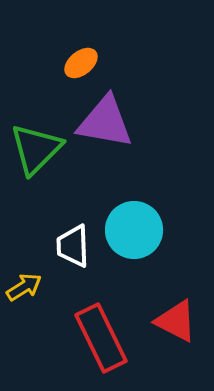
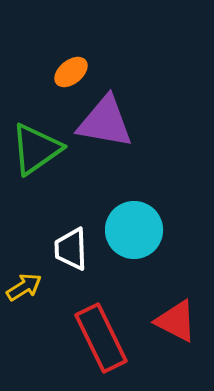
orange ellipse: moved 10 px left, 9 px down
green triangle: rotated 10 degrees clockwise
white trapezoid: moved 2 px left, 3 px down
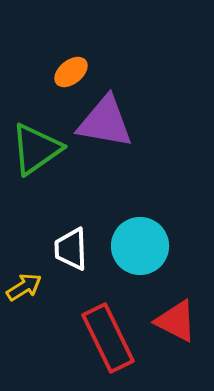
cyan circle: moved 6 px right, 16 px down
red rectangle: moved 7 px right
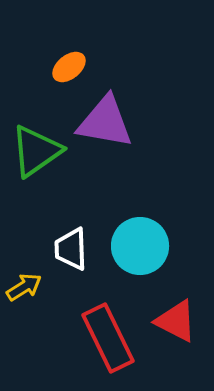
orange ellipse: moved 2 px left, 5 px up
green triangle: moved 2 px down
